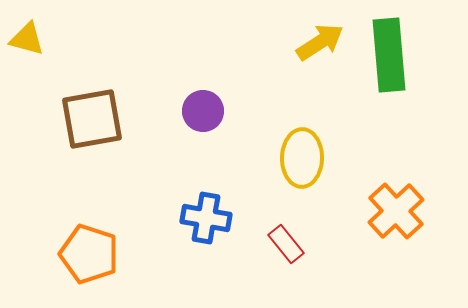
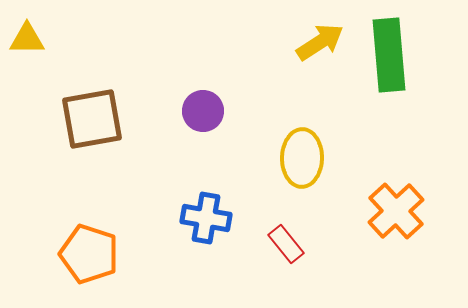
yellow triangle: rotated 15 degrees counterclockwise
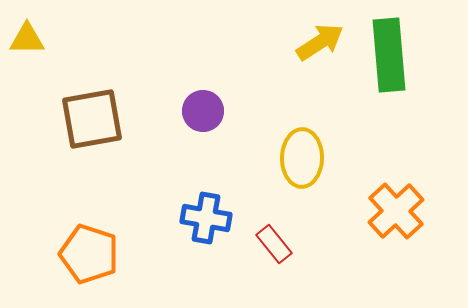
red rectangle: moved 12 px left
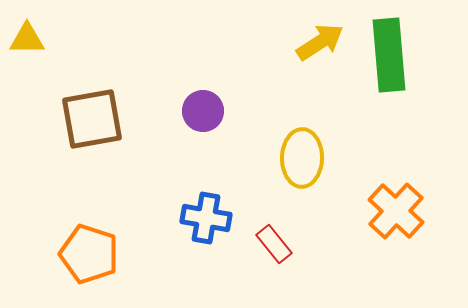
orange cross: rotated 4 degrees counterclockwise
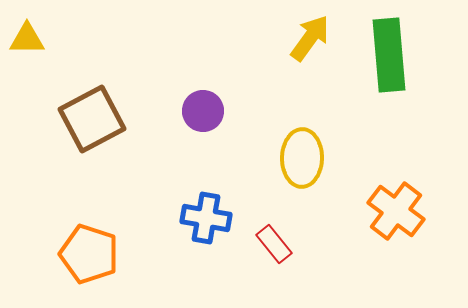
yellow arrow: moved 10 px left, 4 px up; rotated 21 degrees counterclockwise
brown square: rotated 18 degrees counterclockwise
orange cross: rotated 6 degrees counterclockwise
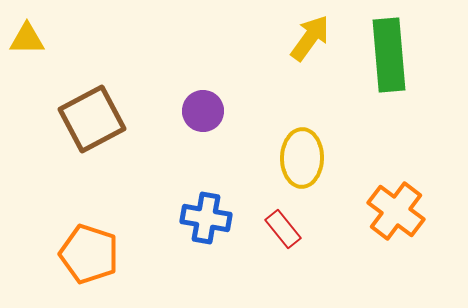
red rectangle: moved 9 px right, 15 px up
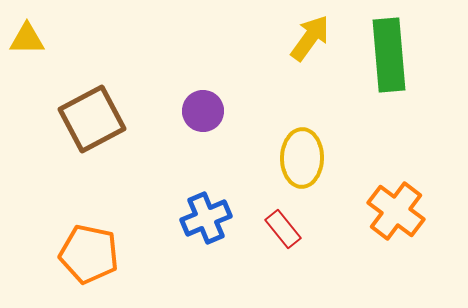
blue cross: rotated 33 degrees counterclockwise
orange pentagon: rotated 6 degrees counterclockwise
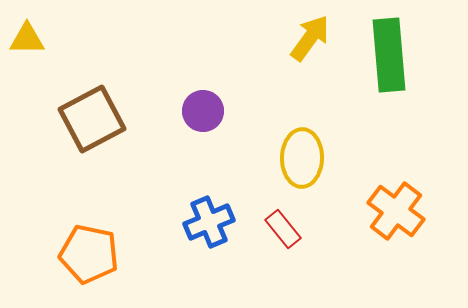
blue cross: moved 3 px right, 4 px down
